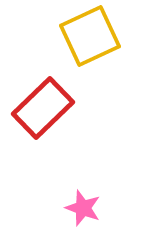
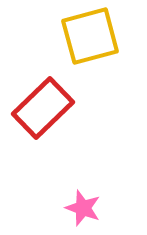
yellow square: rotated 10 degrees clockwise
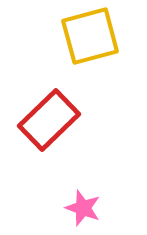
red rectangle: moved 6 px right, 12 px down
